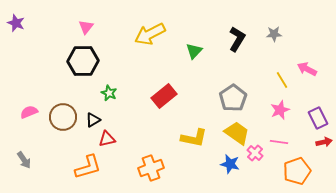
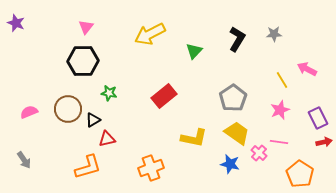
green star: rotated 14 degrees counterclockwise
brown circle: moved 5 px right, 8 px up
pink cross: moved 4 px right
orange pentagon: moved 3 px right, 3 px down; rotated 20 degrees counterclockwise
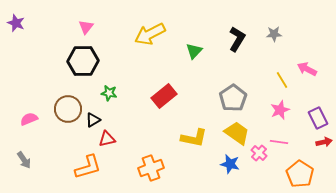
pink semicircle: moved 7 px down
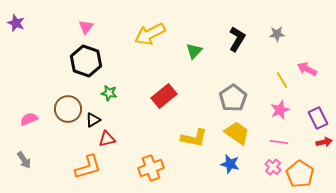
gray star: moved 3 px right
black hexagon: moved 3 px right; rotated 20 degrees clockwise
pink cross: moved 14 px right, 14 px down
